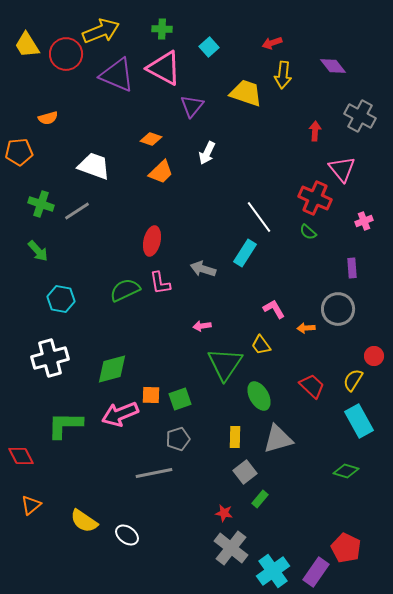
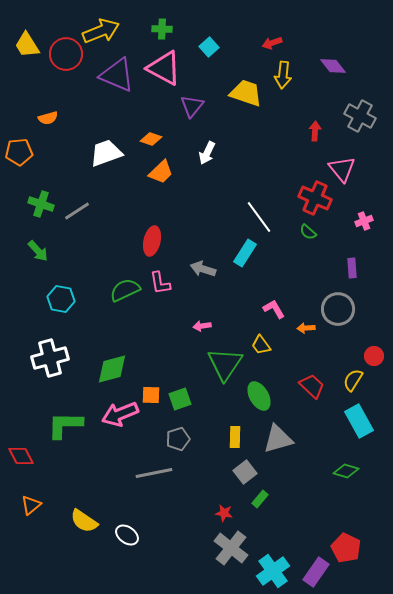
white trapezoid at (94, 166): moved 12 px right, 13 px up; rotated 40 degrees counterclockwise
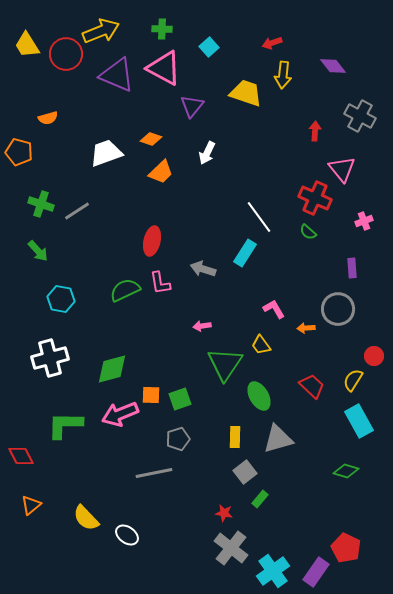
orange pentagon at (19, 152): rotated 20 degrees clockwise
yellow semicircle at (84, 521): moved 2 px right, 3 px up; rotated 12 degrees clockwise
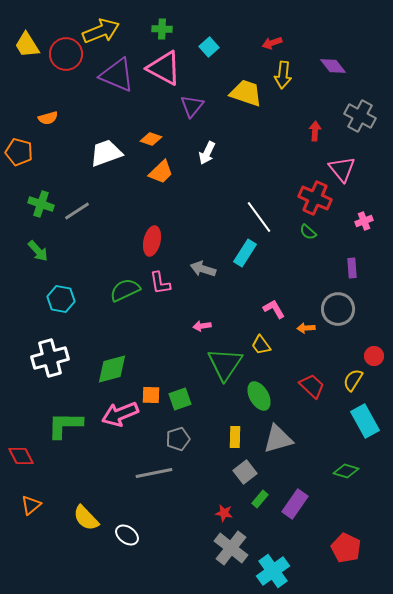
cyan rectangle at (359, 421): moved 6 px right
purple rectangle at (316, 572): moved 21 px left, 68 px up
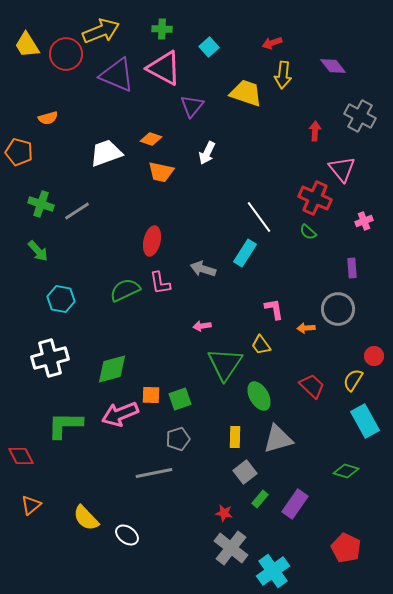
orange trapezoid at (161, 172): rotated 56 degrees clockwise
pink L-shape at (274, 309): rotated 20 degrees clockwise
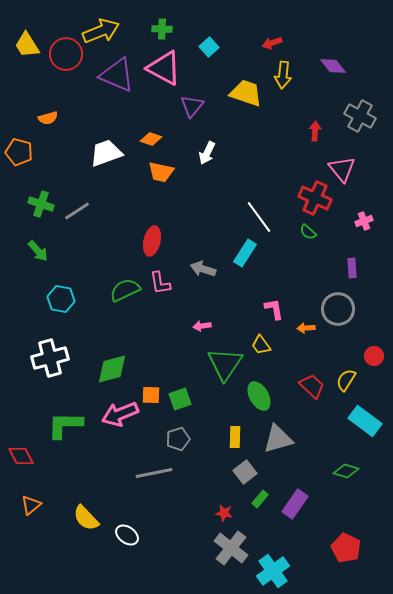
yellow semicircle at (353, 380): moved 7 px left
cyan rectangle at (365, 421): rotated 24 degrees counterclockwise
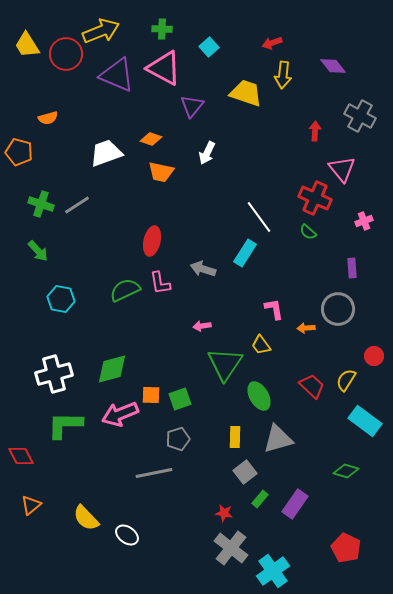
gray line at (77, 211): moved 6 px up
white cross at (50, 358): moved 4 px right, 16 px down
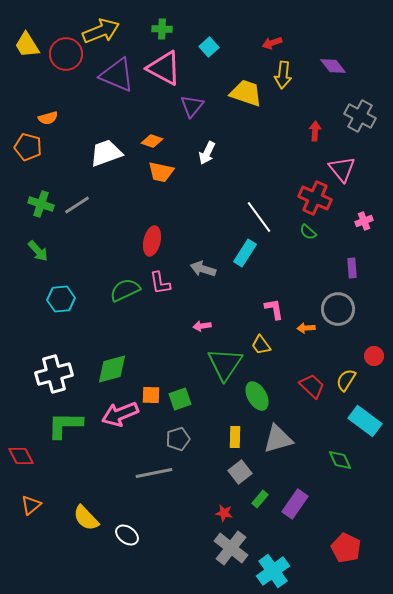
orange diamond at (151, 139): moved 1 px right, 2 px down
orange pentagon at (19, 152): moved 9 px right, 5 px up
cyan hexagon at (61, 299): rotated 16 degrees counterclockwise
green ellipse at (259, 396): moved 2 px left
green diamond at (346, 471): moved 6 px left, 11 px up; rotated 50 degrees clockwise
gray square at (245, 472): moved 5 px left
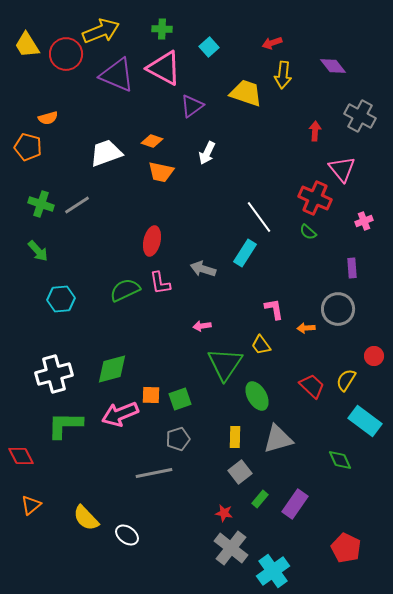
purple triangle at (192, 106): rotated 15 degrees clockwise
